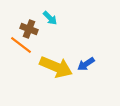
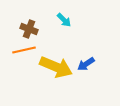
cyan arrow: moved 14 px right, 2 px down
orange line: moved 3 px right, 5 px down; rotated 50 degrees counterclockwise
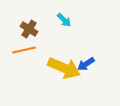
brown cross: rotated 12 degrees clockwise
yellow arrow: moved 8 px right, 1 px down
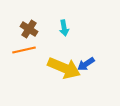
cyan arrow: moved 8 px down; rotated 35 degrees clockwise
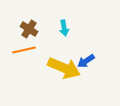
blue arrow: moved 3 px up
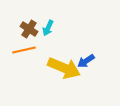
cyan arrow: moved 16 px left; rotated 35 degrees clockwise
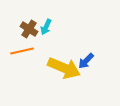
cyan arrow: moved 2 px left, 1 px up
orange line: moved 2 px left, 1 px down
blue arrow: rotated 12 degrees counterclockwise
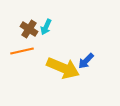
yellow arrow: moved 1 px left
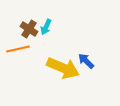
orange line: moved 4 px left, 2 px up
blue arrow: rotated 90 degrees clockwise
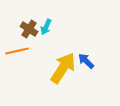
orange line: moved 1 px left, 2 px down
yellow arrow: rotated 80 degrees counterclockwise
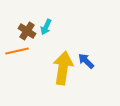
brown cross: moved 2 px left, 2 px down
yellow arrow: rotated 24 degrees counterclockwise
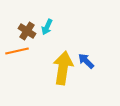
cyan arrow: moved 1 px right
